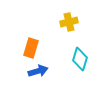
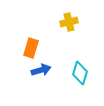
cyan diamond: moved 14 px down
blue arrow: moved 3 px right, 1 px up
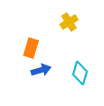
yellow cross: rotated 18 degrees counterclockwise
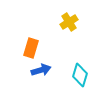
cyan diamond: moved 2 px down
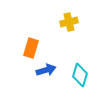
yellow cross: rotated 18 degrees clockwise
blue arrow: moved 5 px right
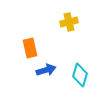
orange rectangle: moved 1 px left; rotated 30 degrees counterclockwise
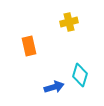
orange rectangle: moved 1 px left, 2 px up
blue arrow: moved 8 px right, 17 px down
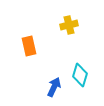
yellow cross: moved 3 px down
blue arrow: rotated 48 degrees counterclockwise
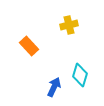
orange rectangle: rotated 30 degrees counterclockwise
